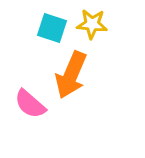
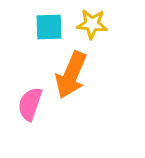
cyan square: moved 3 px left, 1 px up; rotated 20 degrees counterclockwise
pink semicircle: rotated 68 degrees clockwise
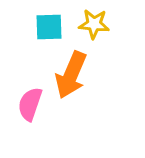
yellow star: moved 2 px right
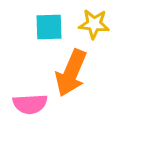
orange arrow: moved 2 px up
pink semicircle: rotated 112 degrees counterclockwise
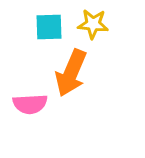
yellow star: moved 1 px left
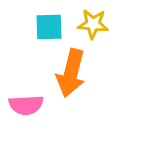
orange arrow: rotated 9 degrees counterclockwise
pink semicircle: moved 4 px left, 1 px down
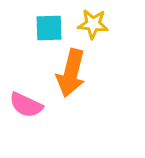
cyan square: moved 1 px down
pink semicircle: rotated 28 degrees clockwise
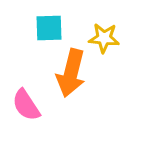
yellow star: moved 11 px right, 14 px down
pink semicircle: rotated 32 degrees clockwise
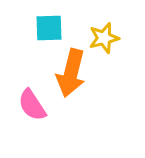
yellow star: rotated 20 degrees counterclockwise
pink semicircle: moved 6 px right
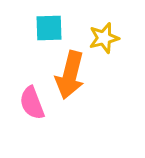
orange arrow: moved 1 px left, 2 px down
pink semicircle: moved 2 px up; rotated 12 degrees clockwise
